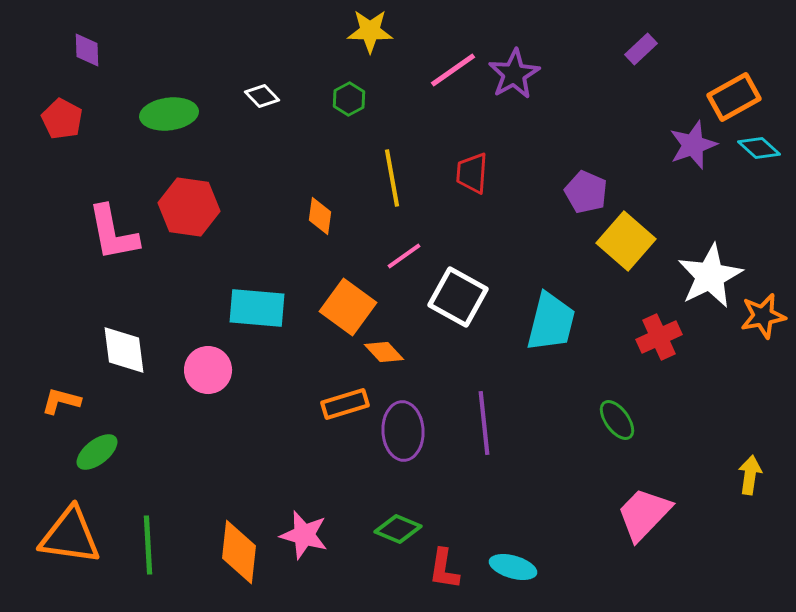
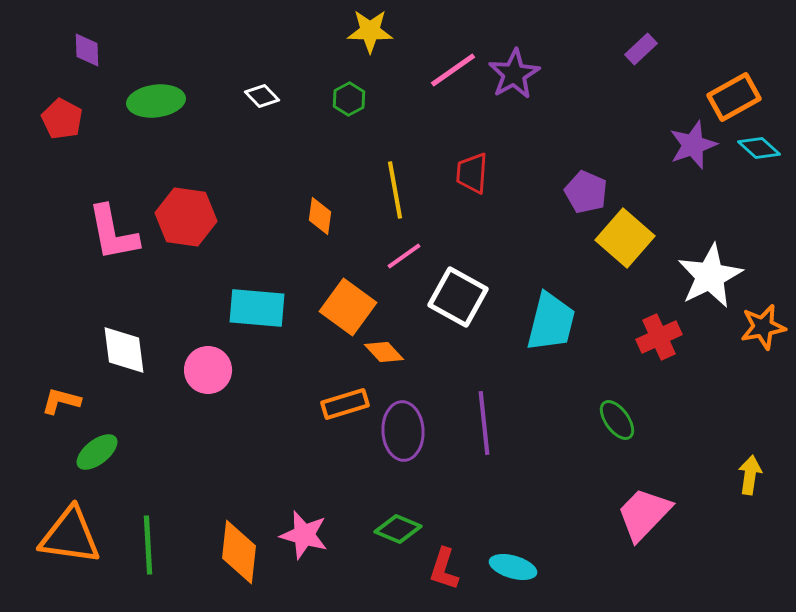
green ellipse at (169, 114): moved 13 px left, 13 px up
yellow line at (392, 178): moved 3 px right, 12 px down
red hexagon at (189, 207): moved 3 px left, 10 px down
yellow square at (626, 241): moved 1 px left, 3 px up
orange star at (763, 316): moved 11 px down
red L-shape at (444, 569): rotated 9 degrees clockwise
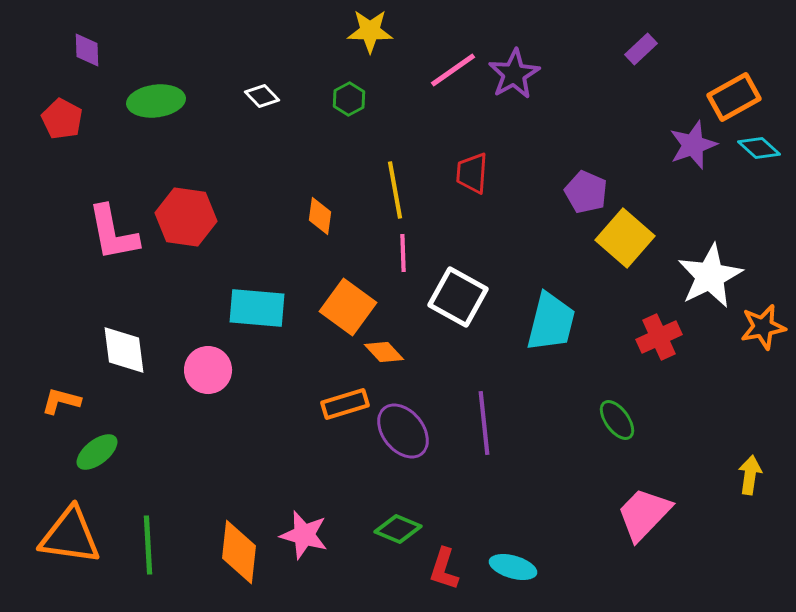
pink line at (404, 256): moved 1 px left, 3 px up; rotated 57 degrees counterclockwise
purple ellipse at (403, 431): rotated 36 degrees counterclockwise
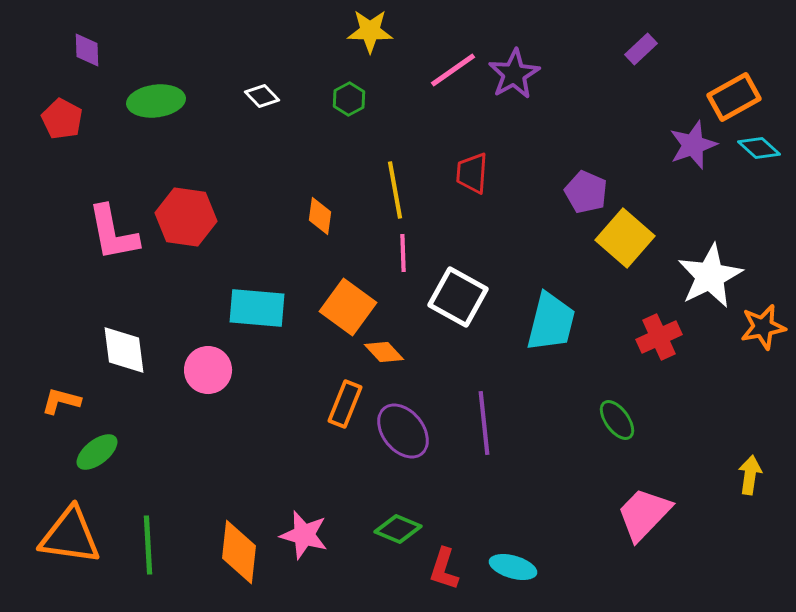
orange rectangle at (345, 404): rotated 51 degrees counterclockwise
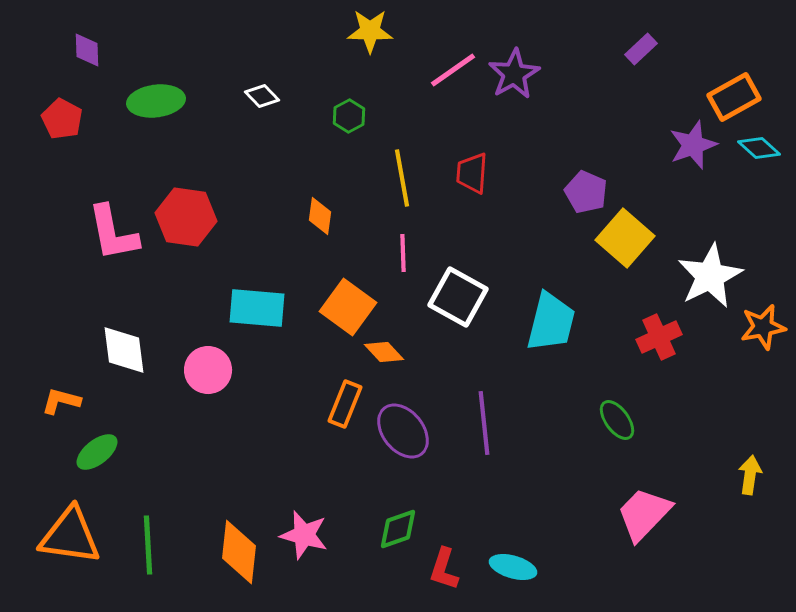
green hexagon at (349, 99): moved 17 px down
yellow line at (395, 190): moved 7 px right, 12 px up
green diamond at (398, 529): rotated 42 degrees counterclockwise
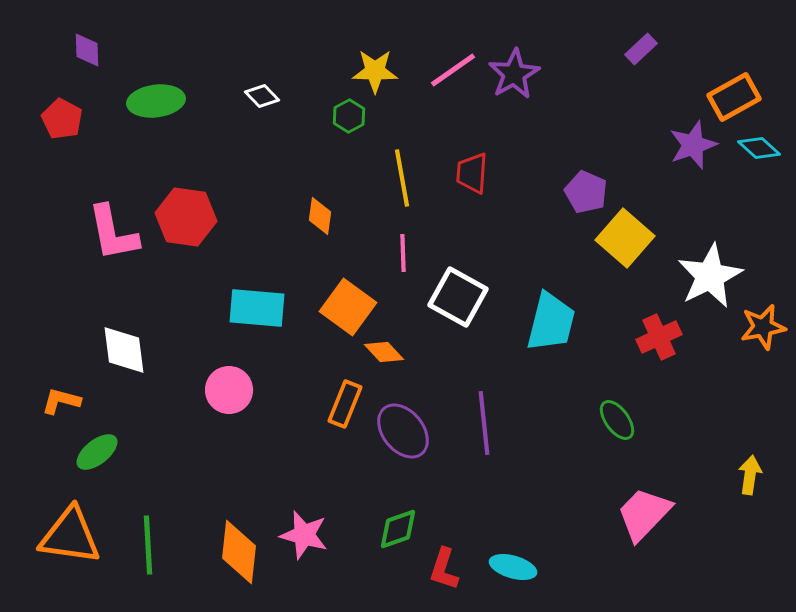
yellow star at (370, 31): moved 5 px right, 40 px down
pink circle at (208, 370): moved 21 px right, 20 px down
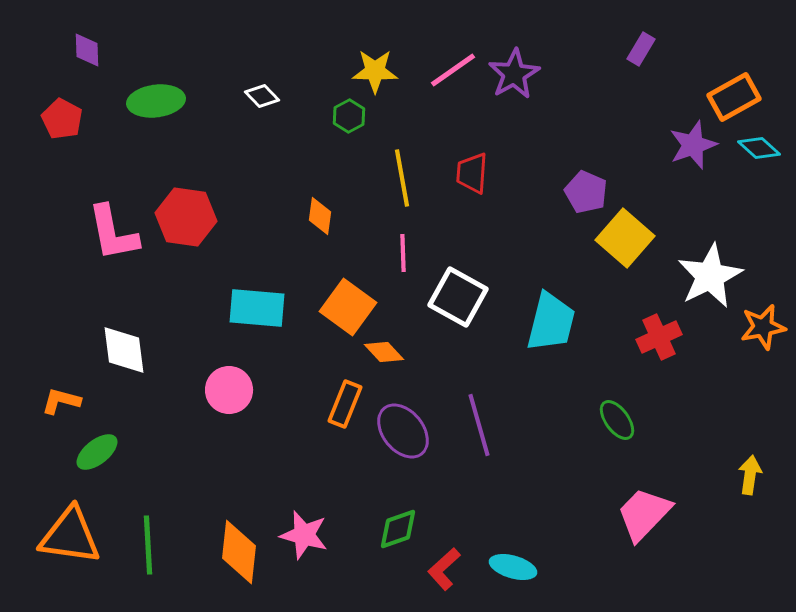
purple rectangle at (641, 49): rotated 16 degrees counterclockwise
purple line at (484, 423): moved 5 px left, 2 px down; rotated 10 degrees counterclockwise
red L-shape at (444, 569): rotated 30 degrees clockwise
